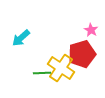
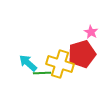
pink star: moved 2 px down
cyan arrow: moved 7 px right, 25 px down; rotated 84 degrees clockwise
yellow cross: moved 1 px left, 4 px up; rotated 16 degrees counterclockwise
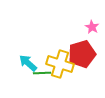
pink star: moved 1 px right, 5 px up
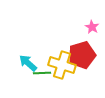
red pentagon: moved 1 px down
yellow cross: moved 2 px right, 1 px down
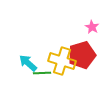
yellow cross: moved 4 px up
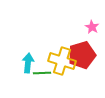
cyan arrow: rotated 54 degrees clockwise
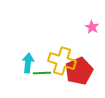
red pentagon: moved 3 px left, 16 px down; rotated 8 degrees counterclockwise
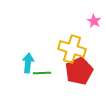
pink star: moved 2 px right, 6 px up
yellow cross: moved 10 px right, 12 px up
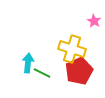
green line: rotated 30 degrees clockwise
